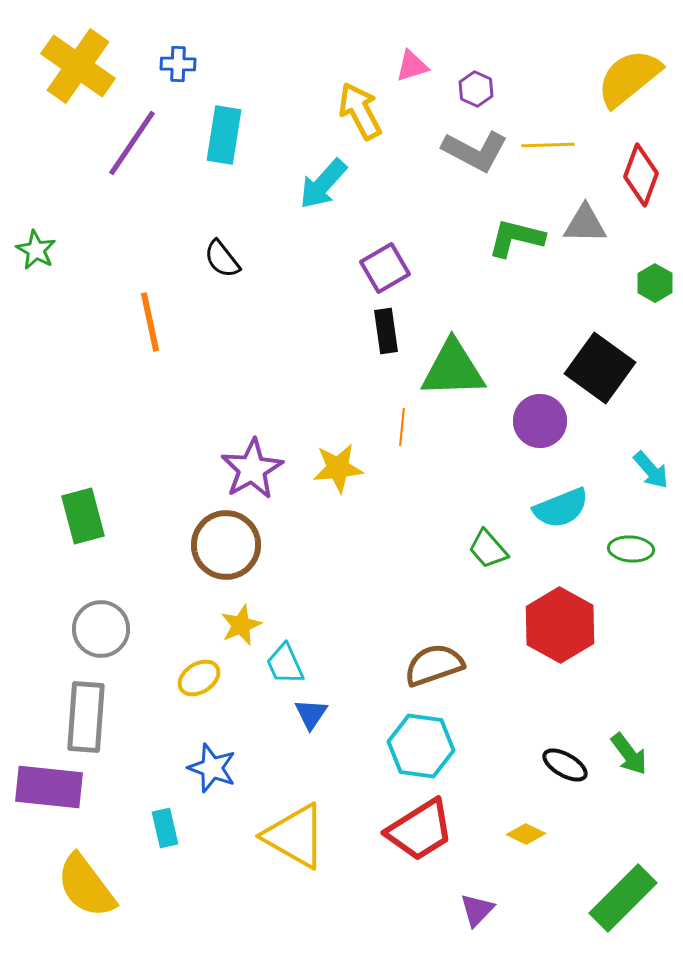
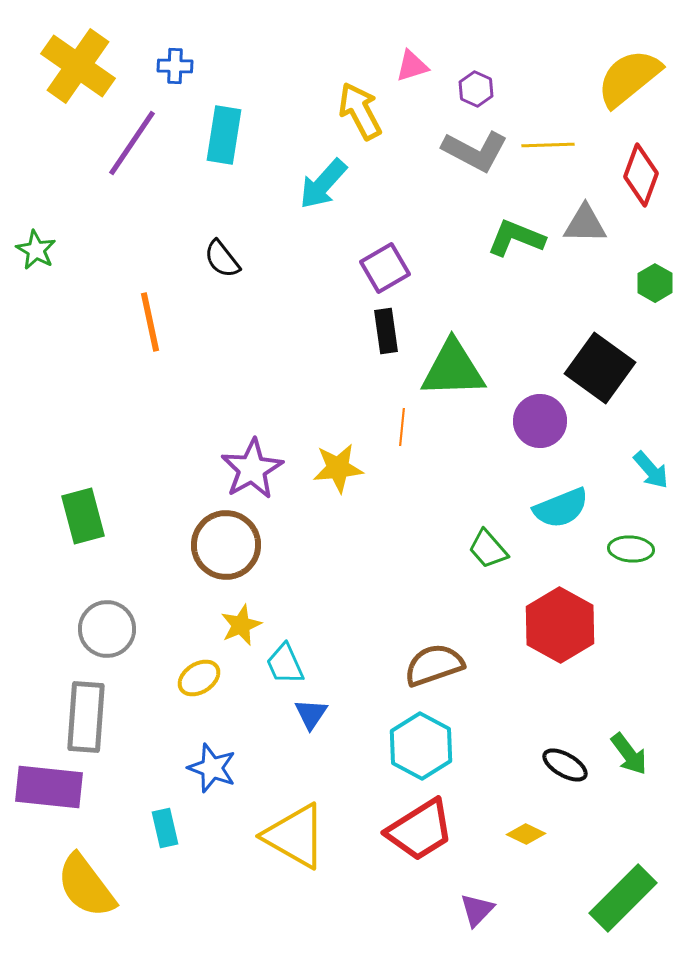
blue cross at (178, 64): moved 3 px left, 2 px down
green L-shape at (516, 238): rotated 8 degrees clockwise
gray circle at (101, 629): moved 6 px right
cyan hexagon at (421, 746): rotated 20 degrees clockwise
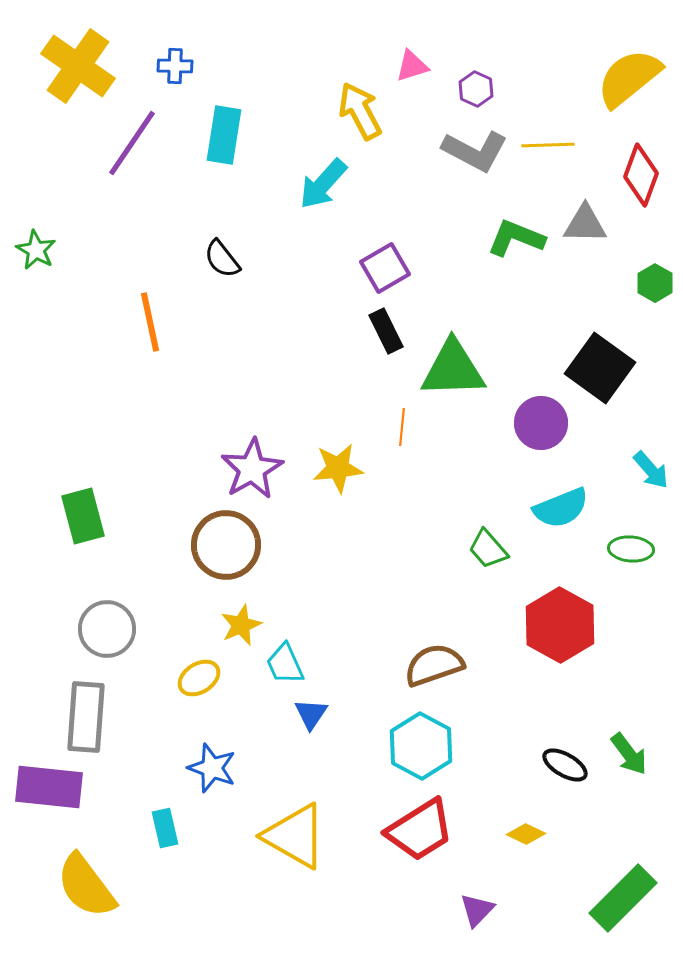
black rectangle at (386, 331): rotated 18 degrees counterclockwise
purple circle at (540, 421): moved 1 px right, 2 px down
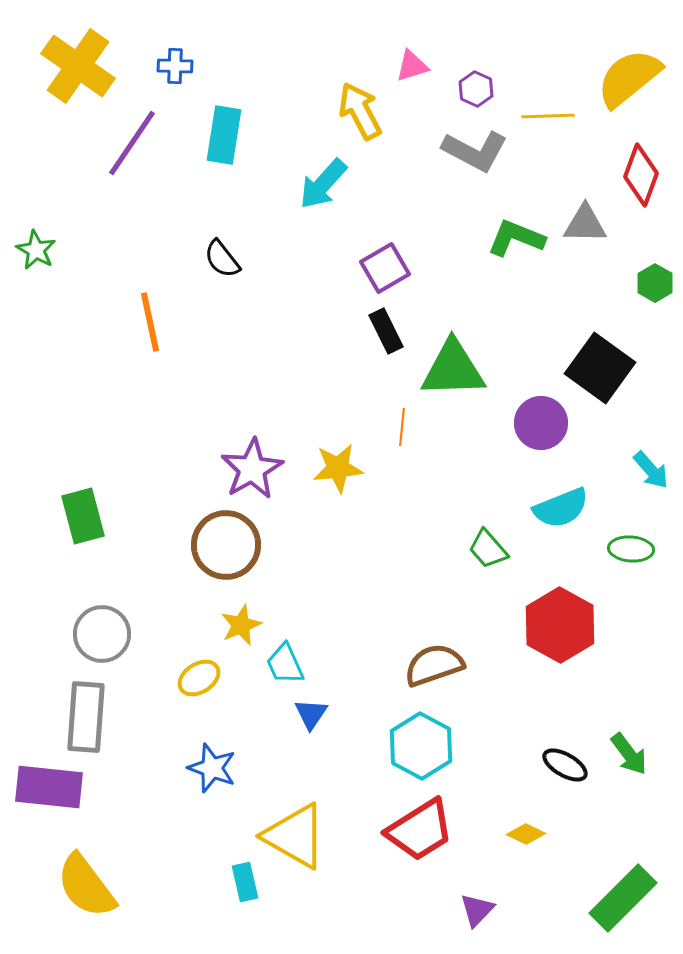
yellow line at (548, 145): moved 29 px up
gray circle at (107, 629): moved 5 px left, 5 px down
cyan rectangle at (165, 828): moved 80 px right, 54 px down
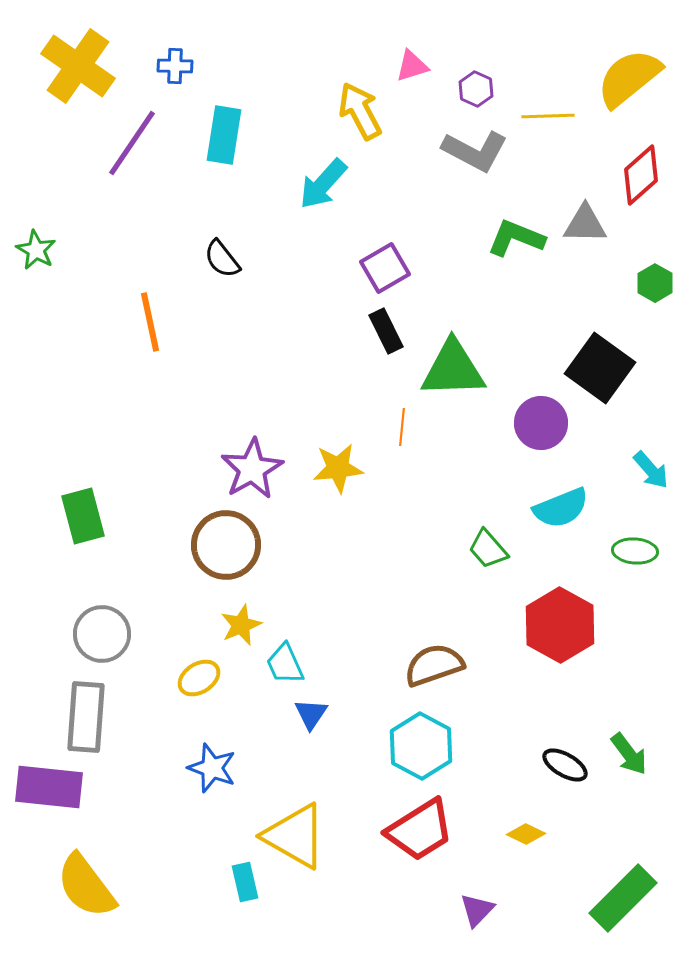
red diamond at (641, 175): rotated 28 degrees clockwise
green ellipse at (631, 549): moved 4 px right, 2 px down
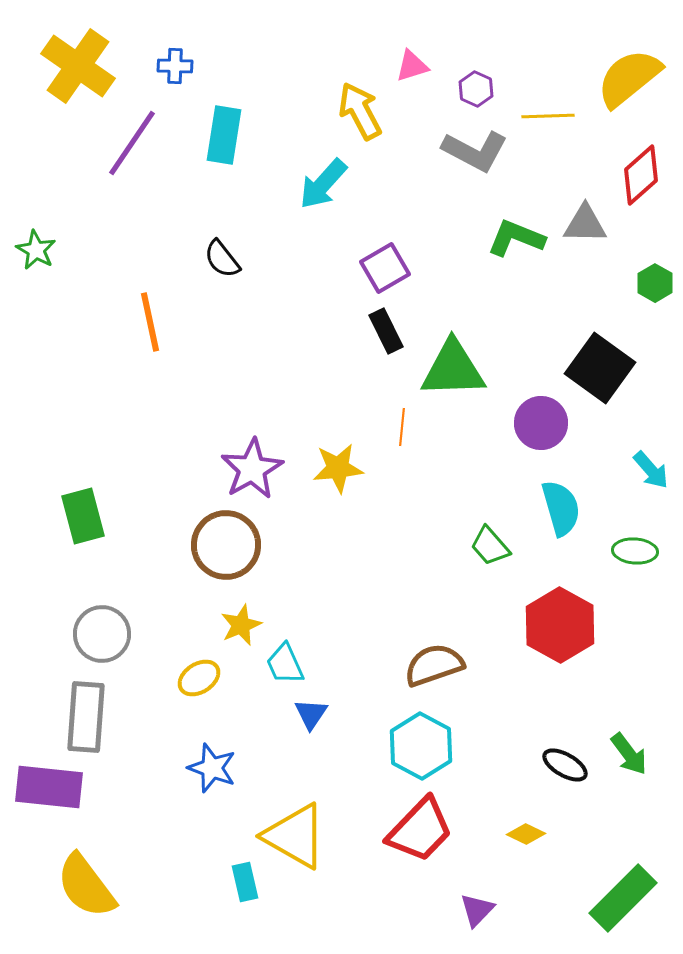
cyan semicircle at (561, 508): rotated 84 degrees counterclockwise
green trapezoid at (488, 549): moved 2 px right, 3 px up
red trapezoid at (420, 830): rotated 14 degrees counterclockwise
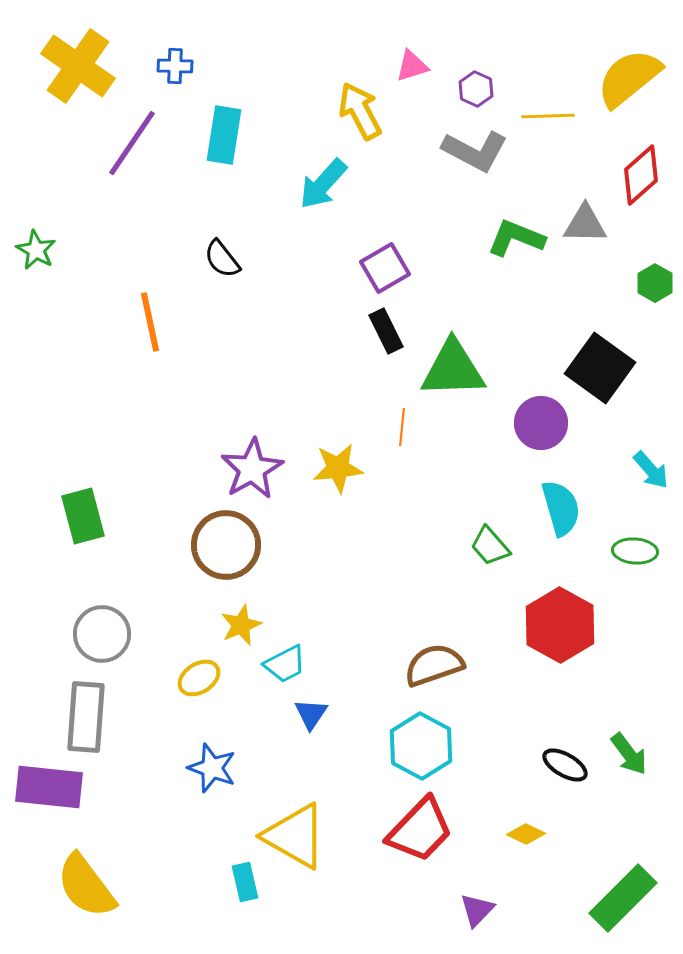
cyan trapezoid at (285, 664): rotated 93 degrees counterclockwise
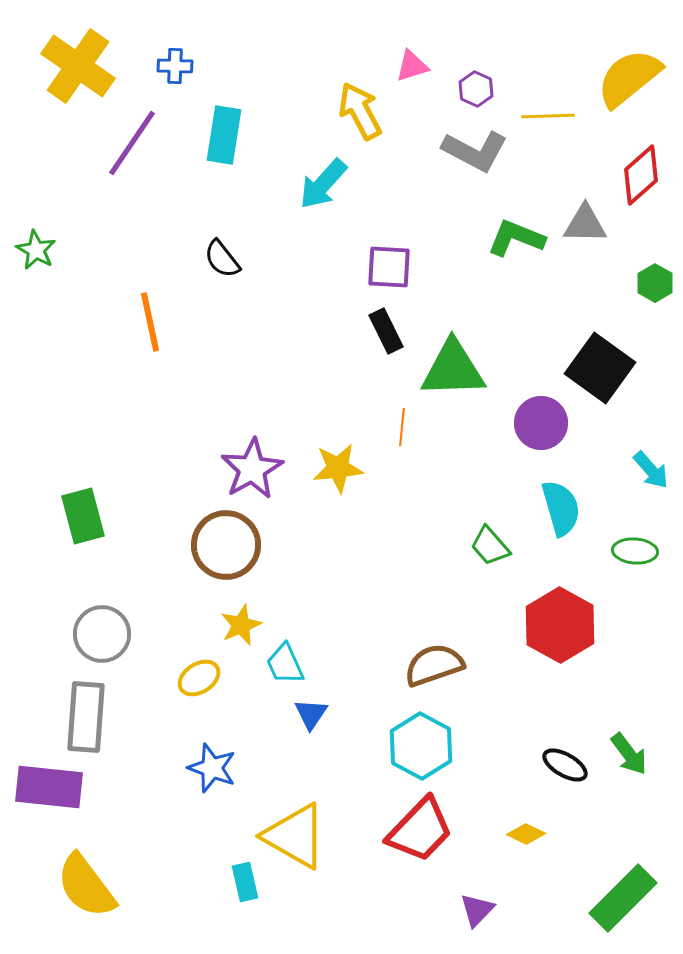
purple square at (385, 268): moved 4 px right, 1 px up; rotated 33 degrees clockwise
cyan trapezoid at (285, 664): rotated 93 degrees clockwise
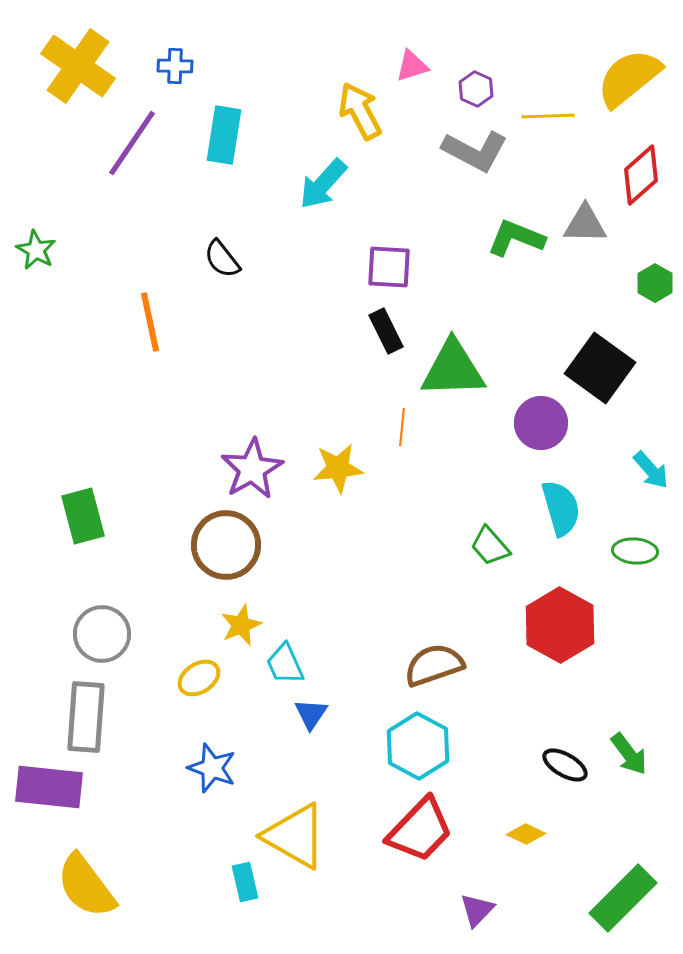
cyan hexagon at (421, 746): moved 3 px left
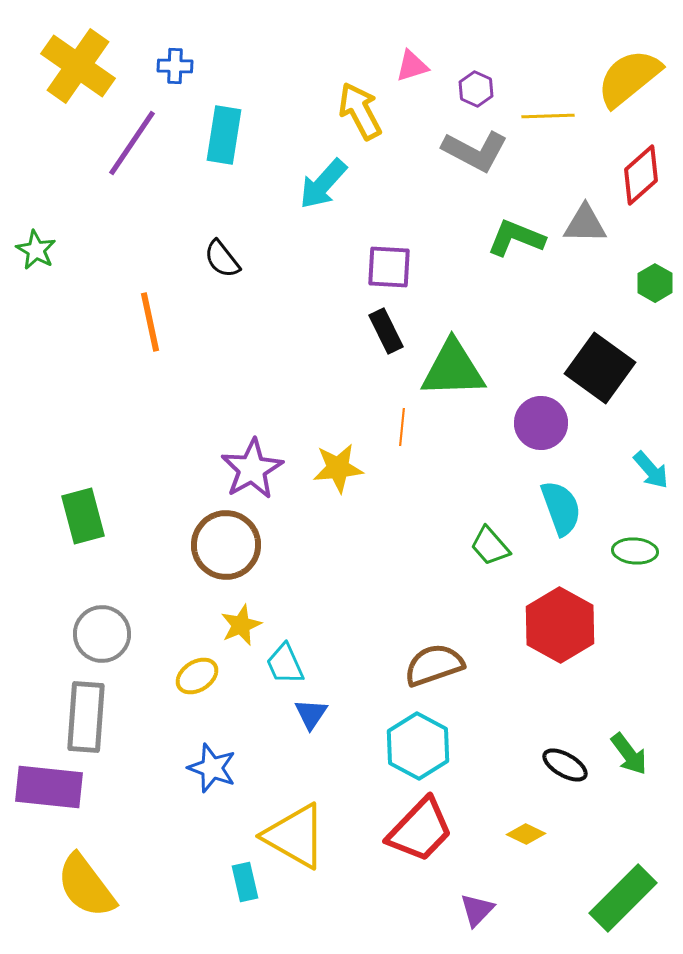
cyan semicircle at (561, 508): rotated 4 degrees counterclockwise
yellow ellipse at (199, 678): moved 2 px left, 2 px up
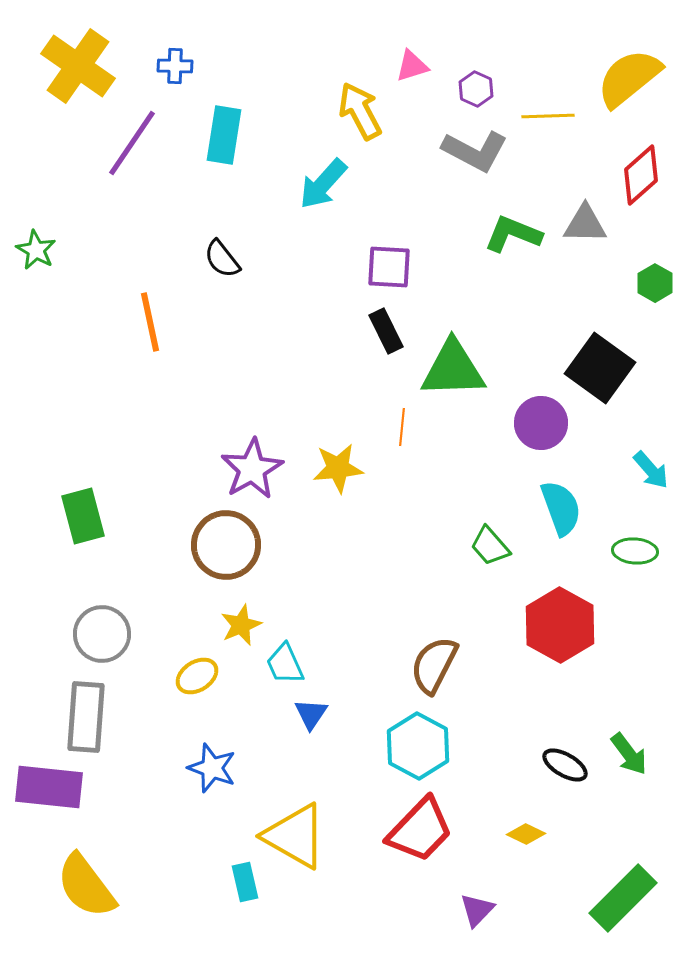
green L-shape at (516, 238): moved 3 px left, 4 px up
brown semicircle at (434, 665): rotated 44 degrees counterclockwise
